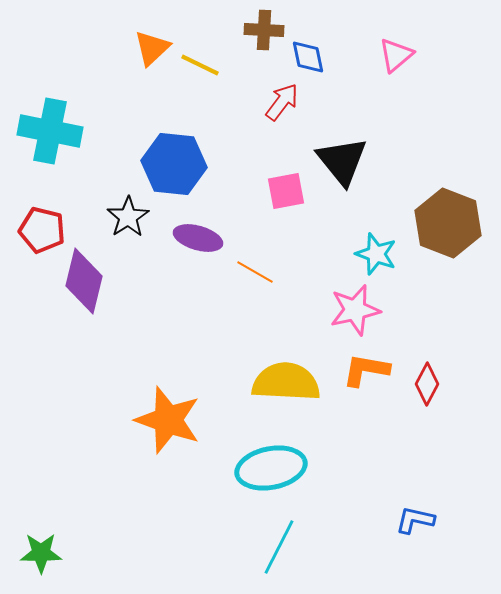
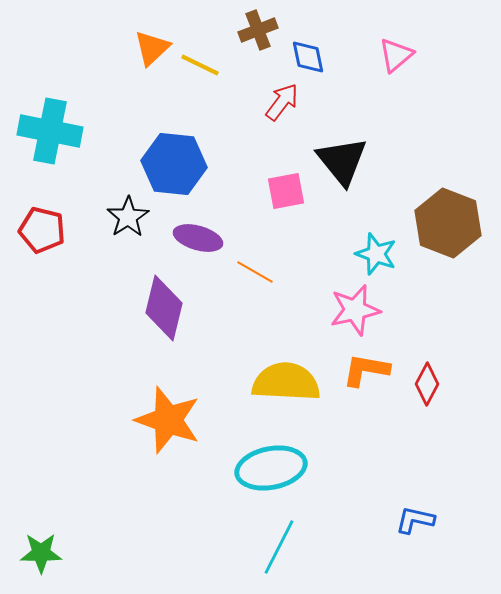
brown cross: moved 6 px left; rotated 24 degrees counterclockwise
purple diamond: moved 80 px right, 27 px down
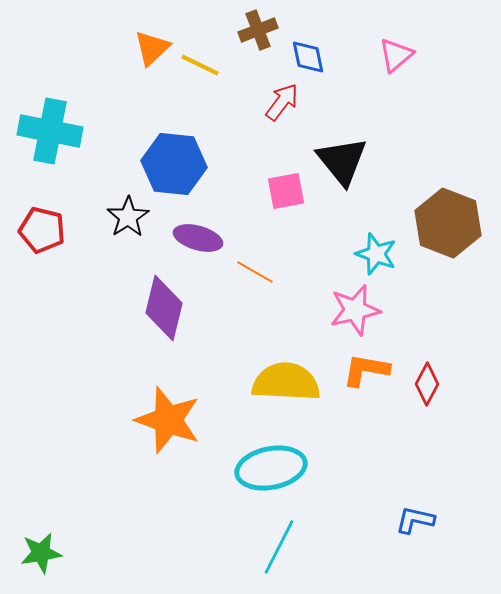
green star: rotated 9 degrees counterclockwise
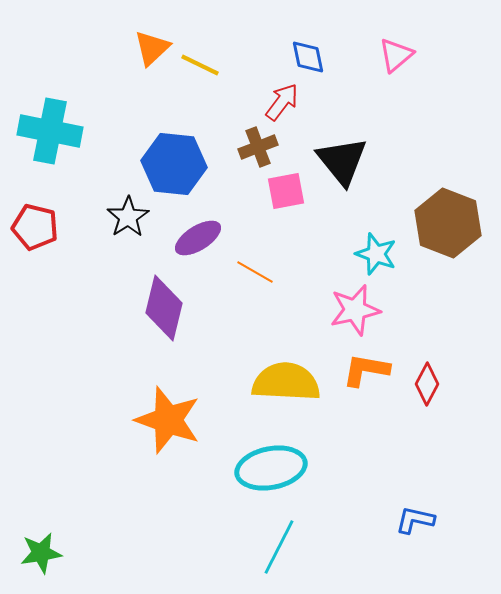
brown cross: moved 117 px down
red pentagon: moved 7 px left, 3 px up
purple ellipse: rotated 48 degrees counterclockwise
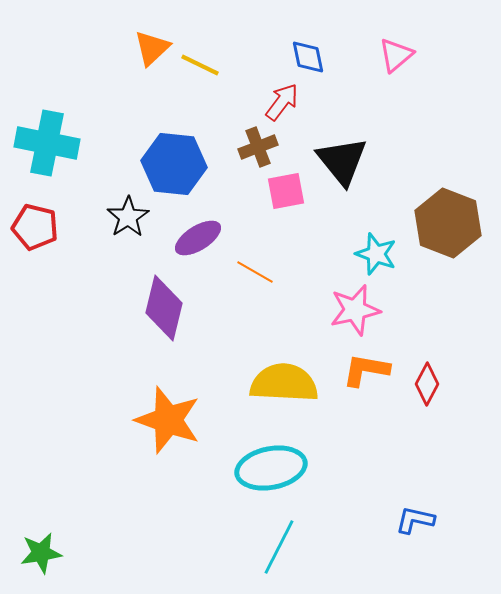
cyan cross: moved 3 px left, 12 px down
yellow semicircle: moved 2 px left, 1 px down
